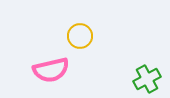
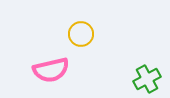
yellow circle: moved 1 px right, 2 px up
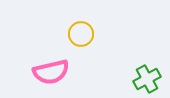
pink semicircle: moved 2 px down
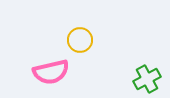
yellow circle: moved 1 px left, 6 px down
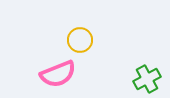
pink semicircle: moved 7 px right, 2 px down; rotated 9 degrees counterclockwise
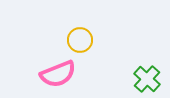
green cross: rotated 20 degrees counterclockwise
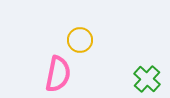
pink semicircle: rotated 57 degrees counterclockwise
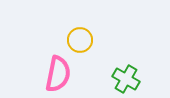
green cross: moved 21 px left; rotated 12 degrees counterclockwise
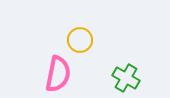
green cross: moved 1 px up
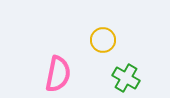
yellow circle: moved 23 px right
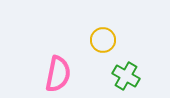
green cross: moved 2 px up
